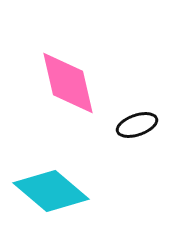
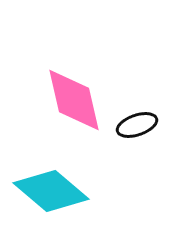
pink diamond: moved 6 px right, 17 px down
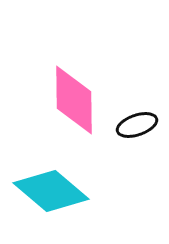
pink diamond: rotated 12 degrees clockwise
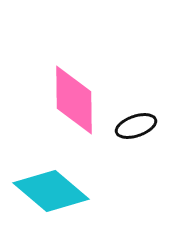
black ellipse: moved 1 px left, 1 px down
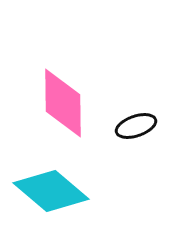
pink diamond: moved 11 px left, 3 px down
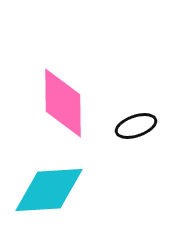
cyan diamond: moved 2 px left, 1 px up; rotated 44 degrees counterclockwise
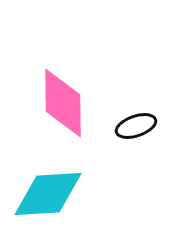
cyan diamond: moved 1 px left, 4 px down
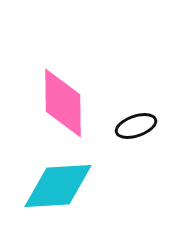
cyan diamond: moved 10 px right, 8 px up
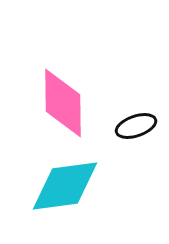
cyan diamond: moved 7 px right; rotated 4 degrees counterclockwise
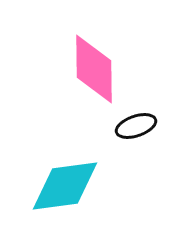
pink diamond: moved 31 px right, 34 px up
